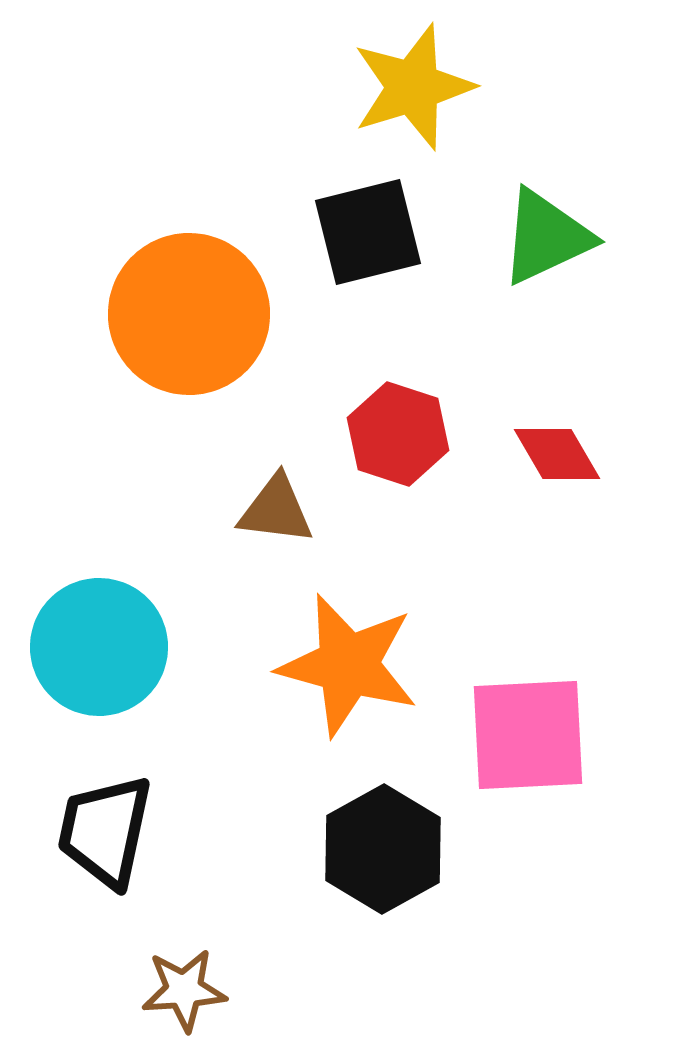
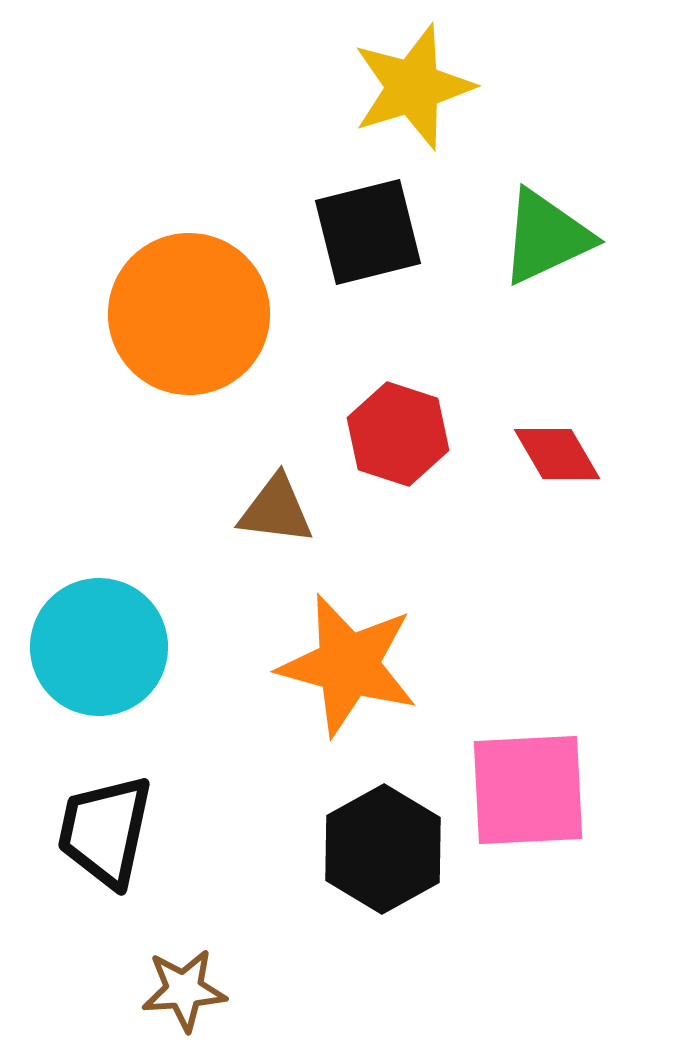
pink square: moved 55 px down
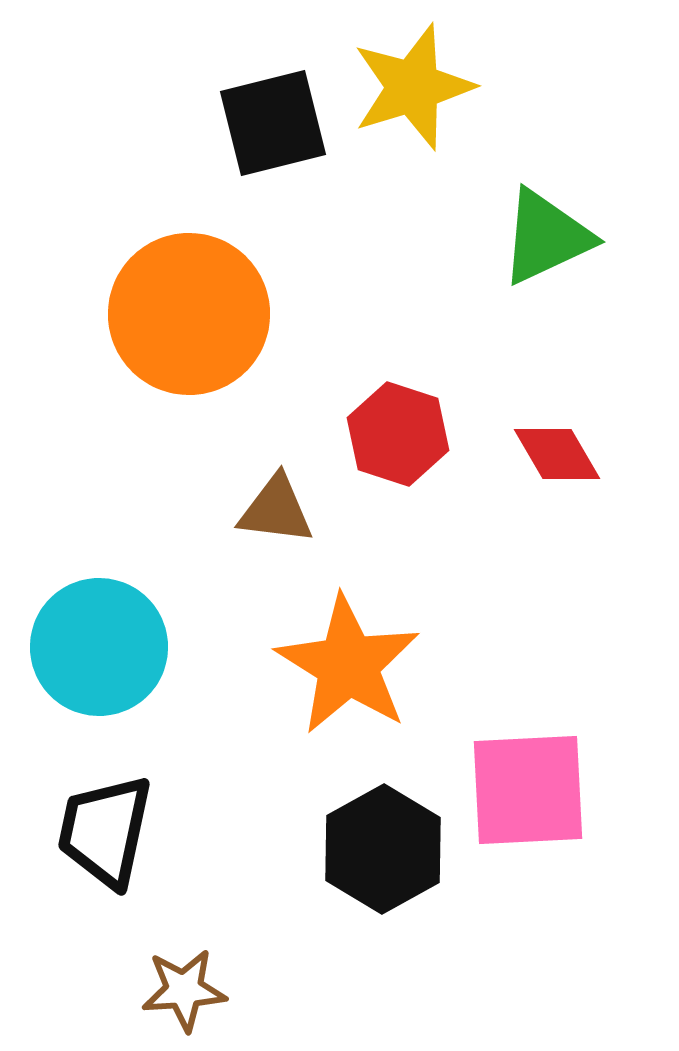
black square: moved 95 px left, 109 px up
orange star: rotated 17 degrees clockwise
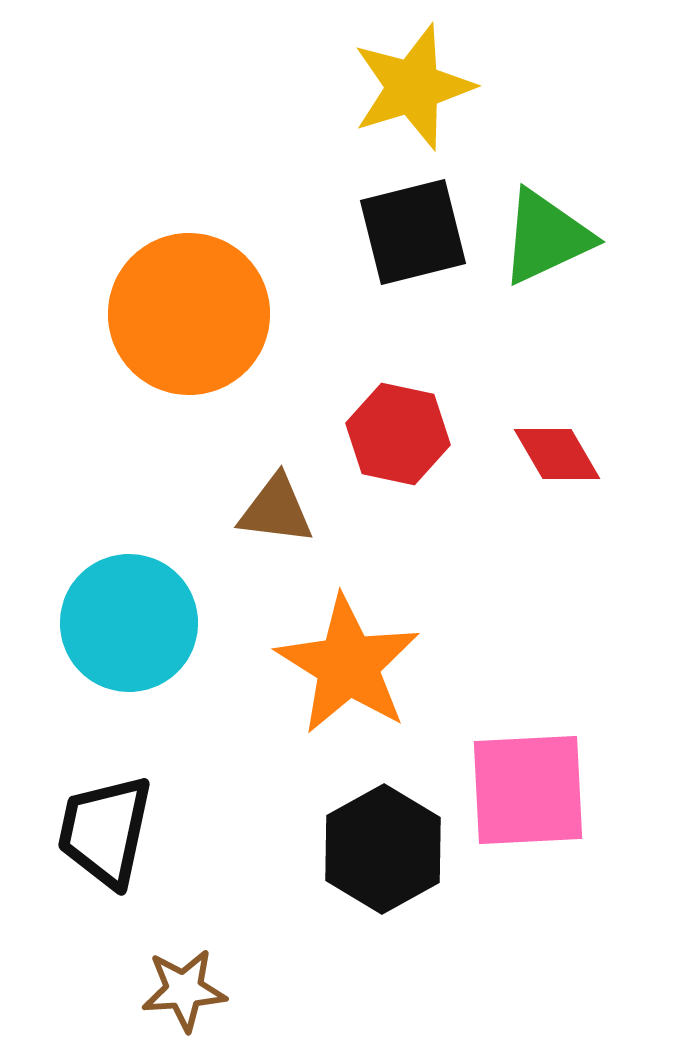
black square: moved 140 px right, 109 px down
red hexagon: rotated 6 degrees counterclockwise
cyan circle: moved 30 px right, 24 px up
